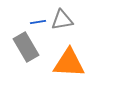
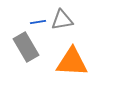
orange triangle: moved 3 px right, 1 px up
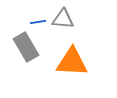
gray triangle: moved 1 px right, 1 px up; rotated 15 degrees clockwise
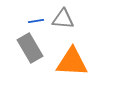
blue line: moved 2 px left, 1 px up
gray rectangle: moved 4 px right, 1 px down
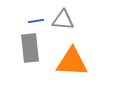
gray triangle: moved 1 px down
gray rectangle: rotated 24 degrees clockwise
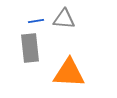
gray triangle: moved 1 px right, 1 px up
orange triangle: moved 3 px left, 11 px down
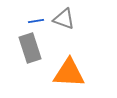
gray triangle: rotated 15 degrees clockwise
gray rectangle: rotated 12 degrees counterclockwise
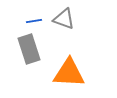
blue line: moved 2 px left
gray rectangle: moved 1 px left, 1 px down
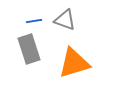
gray triangle: moved 1 px right, 1 px down
orange triangle: moved 5 px right, 10 px up; rotated 20 degrees counterclockwise
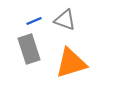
blue line: rotated 14 degrees counterclockwise
orange triangle: moved 3 px left
